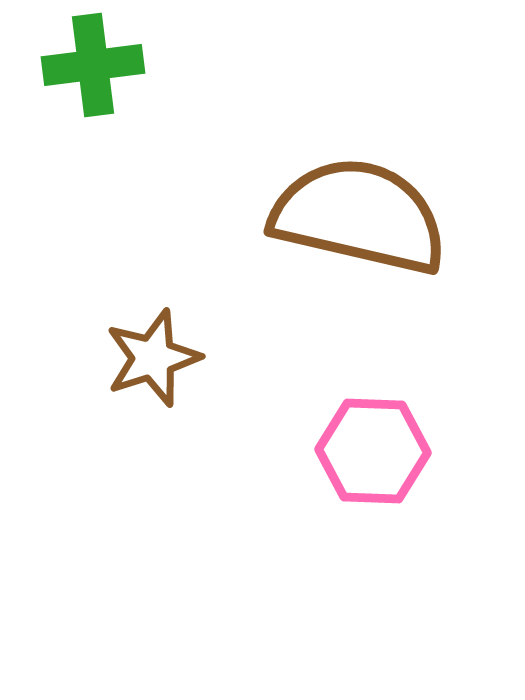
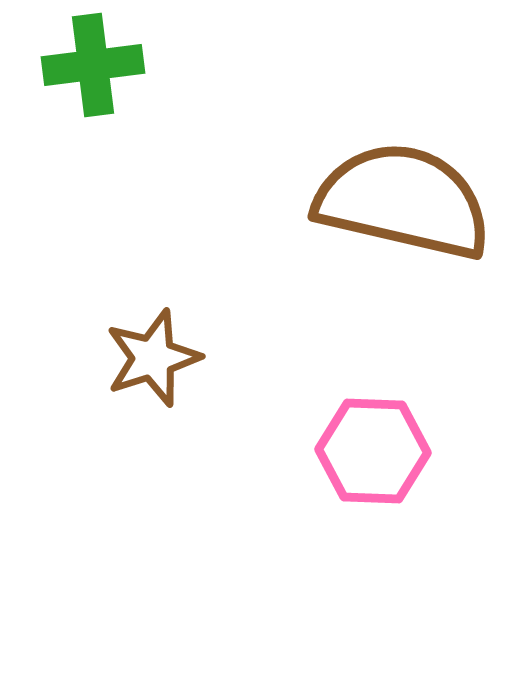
brown semicircle: moved 44 px right, 15 px up
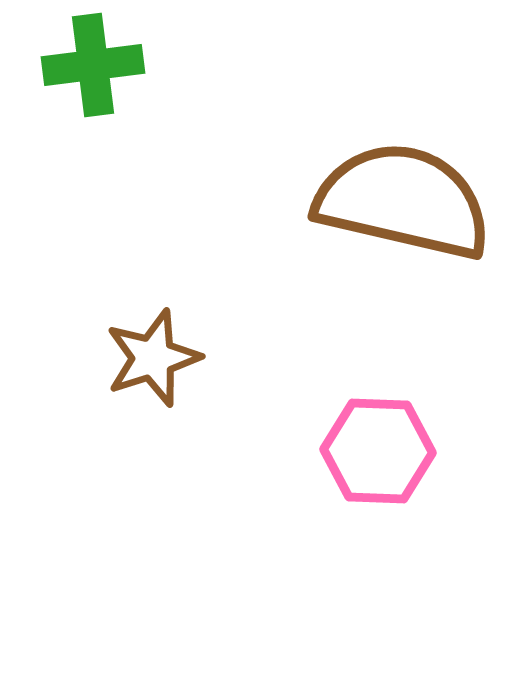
pink hexagon: moved 5 px right
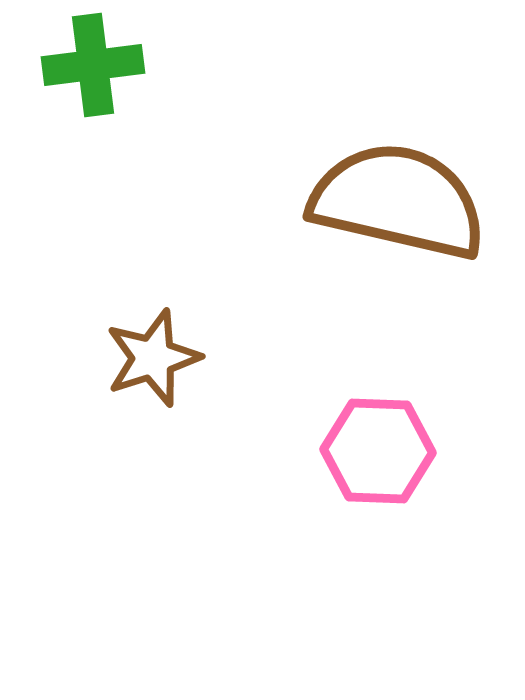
brown semicircle: moved 5 px left
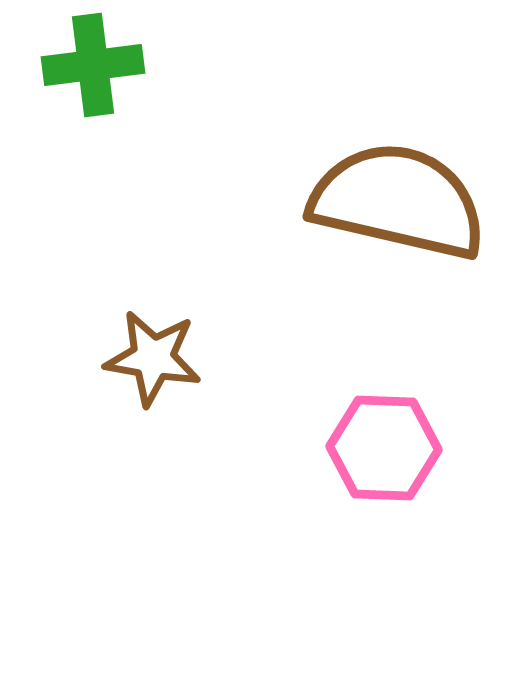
brown star: rotated 28 degrees clockwise
pink hexagon: moved 6 px right, 3 px up
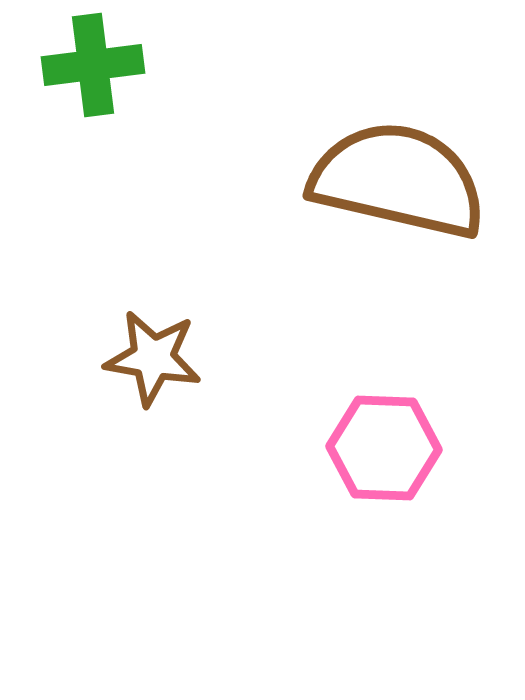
brown semicircle: moved 21 px up
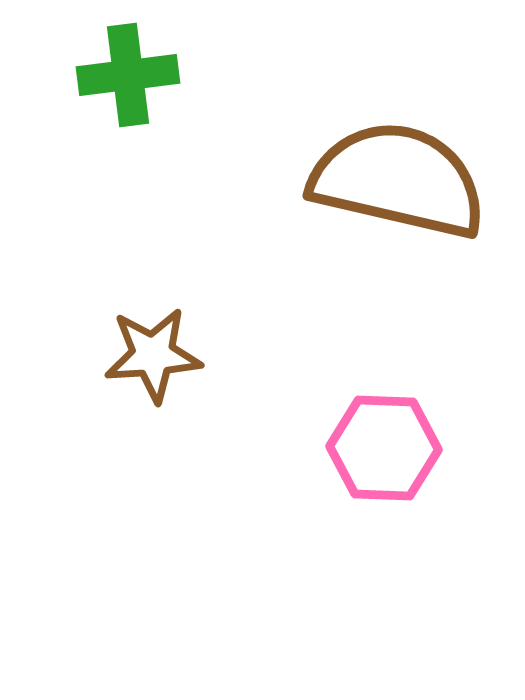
green cross: moved 35 px right, 10 px down
brown star: moved 3 px up; rotated 14 degrees counterclockwise
